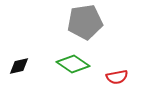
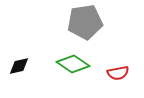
red semicircle: moved 1 px right, 4 px up
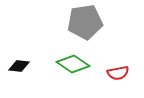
black diamond: rotated 20 degrees clockwise
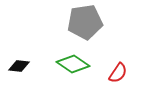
red semicircle: rotated 45 degrees counterclockwise
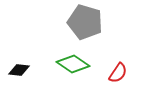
gray pentagon: rotated 24 degrees clockwise
black diamond: moved 4 px down
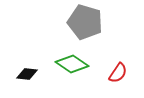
green diamond: moved 1 px left
black diamond: moved 8 px right, 4 px down
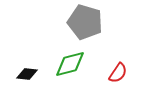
green diamond: moved 2 px left; rotated 48 degrees counterclockwise
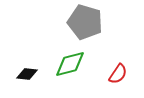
red semicircle: moved 1 px down
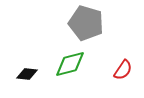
gray pentagon: moved 1 px right, 1 px down
red semicircle: moved 5 px right, 4 px up
